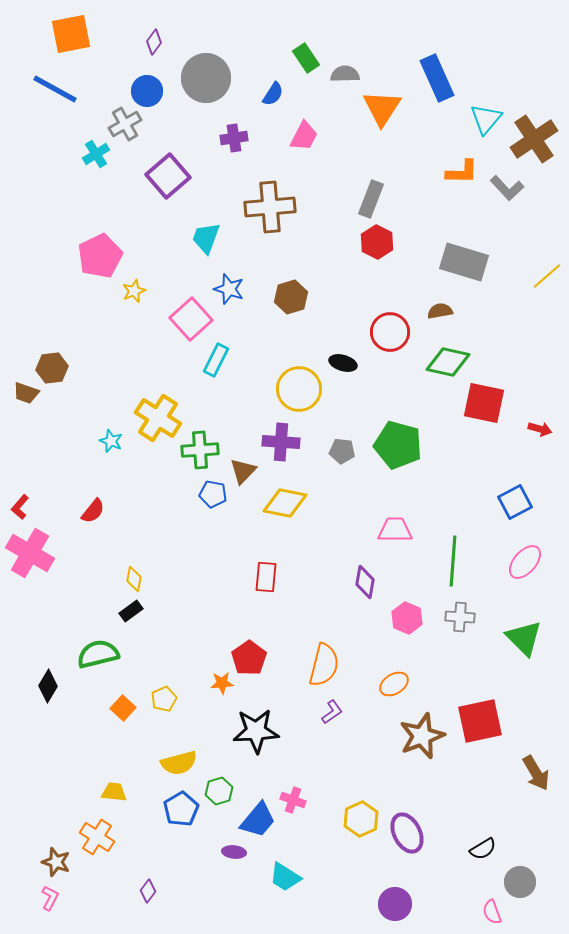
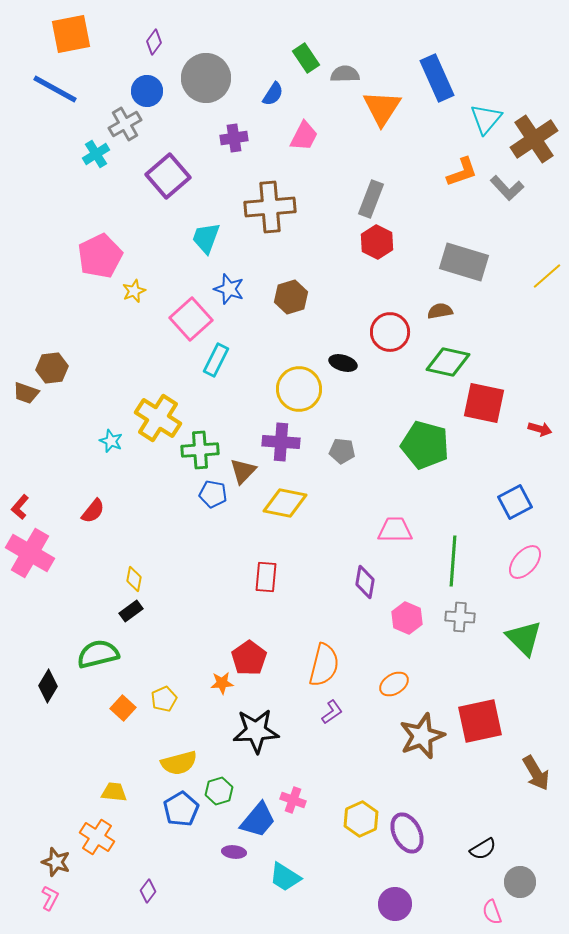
orange L-shape at (462, 172): rotated 20 degrees counterclockwise
green pentagon at (398, 445): moved 27 px right
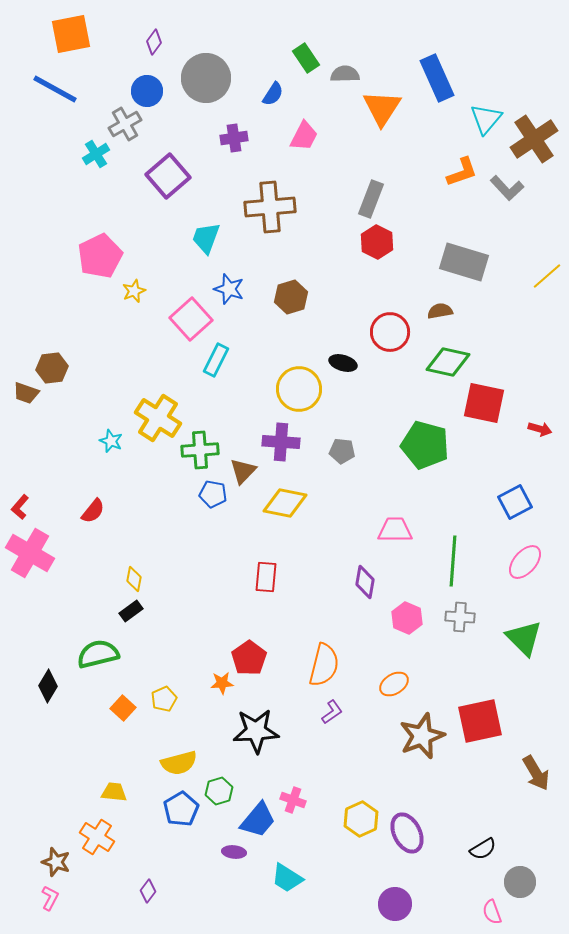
cyan trapezoid at (285, 877): moved 2 px right, 1 px down
